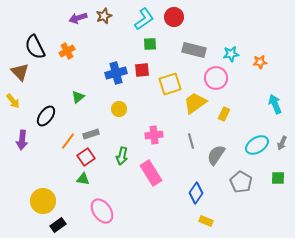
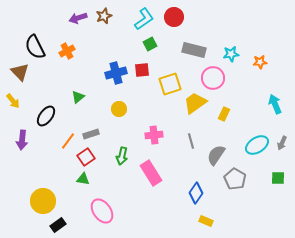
green square at (150, 44): rotated 24 degrees counterclockwise
pink circle at (216, 78): moved 3 px left
gray pentagon at (241, 182): moved 6 px left, 3 px up
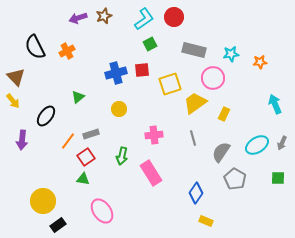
brown triangle at (20, 72): moved 4 px left, 5 px down
gray line at (191, 141): moved 2 px right, 3 px up
gray semicircle at (216, 155): moved 5 px right, 3 px up
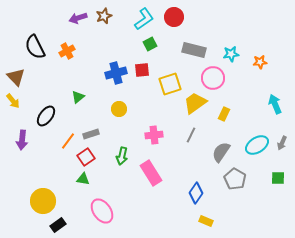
gray line at (193, 138): moved 2 px left, 3 px up; rotated 42 degrees clockwise
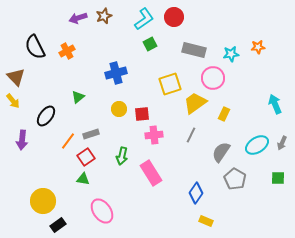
orange star at (260, 62): moved 2 px left, 15 px up
red square at (142, 70): moved 44 px down
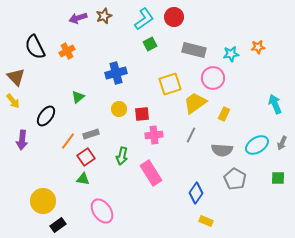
gray semicircle at (221, 152): moved 1 px right, 2 px up; rotated 120 degrees counterclockwise
